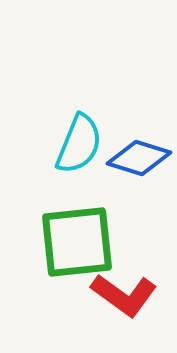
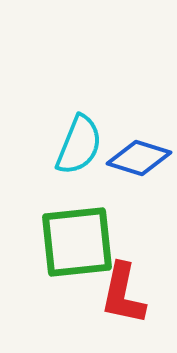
cyan semicircle: moved 1 px down
red L-shape: moved 1 px left, 1 px up; rotated 66 degrees clockwise
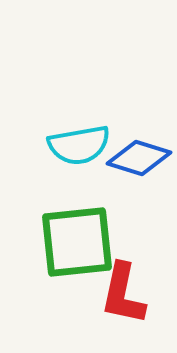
cyan semicircle: rotated 58 degrees clockwise
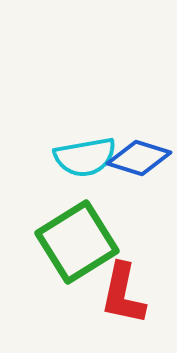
cyan semicircle: moved 6 px right, 12 px down
green square: rotated 26 degrees counterclockwise
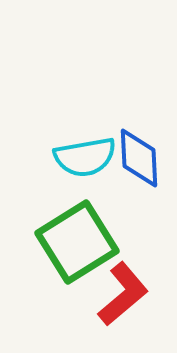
blue diamond: rotated 70 degrees clockwise
red L-shape: rotated 142 degrees counterclockwise
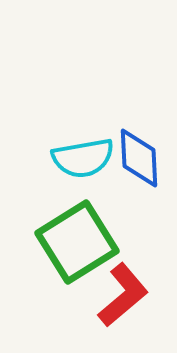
cyan semicircle: moved 2 px left, 1 px down
red L-shape: moved 1 px down
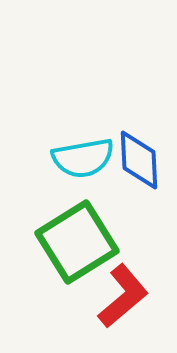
blue diamond: moved 2 px down
red L-shape: moved 1 px down
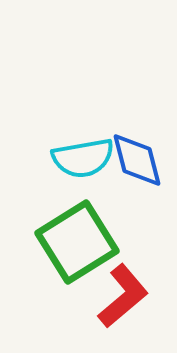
blue diamond: moved 2 px left; rotated 12 degrees counterclockwise
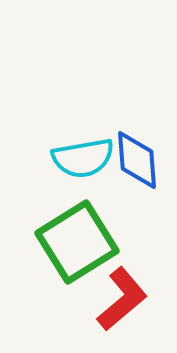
blue diamond: rotated 10 degrees clockwise
red L-shape: moved 1 px left, 3 px down
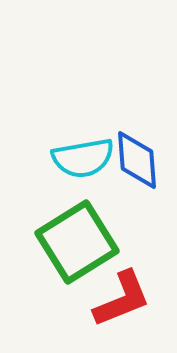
red L-shape: rotated 18 degrees clockwise
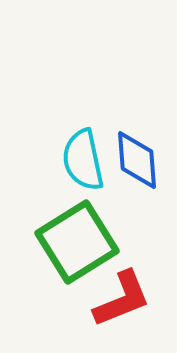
cyan semicircle: moved 2 px down; rotated 88 degrees clockwise
